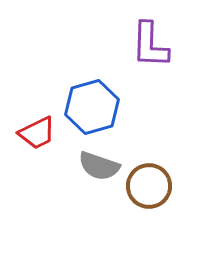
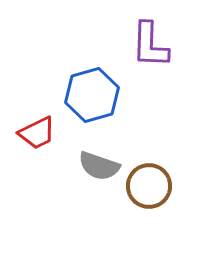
blue hexagon: moved 12 px up
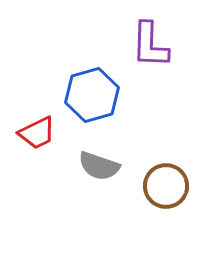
brown circle: moved 17 px right
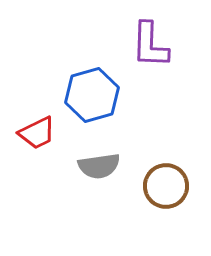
gray semicircle: rotated 27 degrees counterclockwise
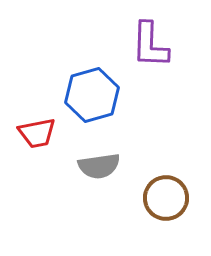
red trapezoid: rotated 15 degrees clockwise
brown circle: moved 12 px down
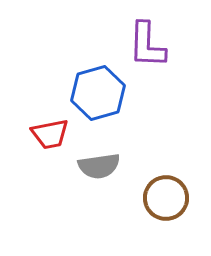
purple L-shape: moved 3 px left
blue hexagon: moved 6 px right, 2 px up
red trapezoid: moved 13 px right, 1 px down
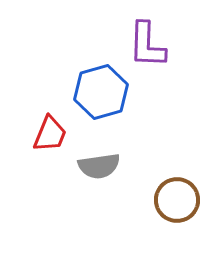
blue hexagon: moved 3 px right, 1 px up
red trapezoid: rotated 57 degrees counterclockwise
brown circle: moved 11 px right, 2 px down
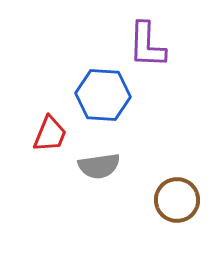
blue hexagon: moved 2 px right, 3 px down; rotated 20 degrees clockwise
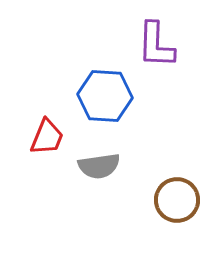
purple L-shape: moved 9 px right
blue hexagon: moved 2 px right, 1 px down
red trapezoid: moved 3 px left, 3 px down
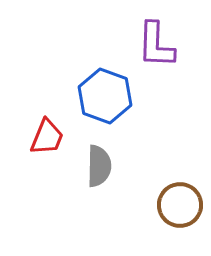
blue hexagon: rotated 16 degrees clockwise
gray semicircle: rotated 81 degrees counterclockwise
brown circle: moved 3 px right, 5 px down
